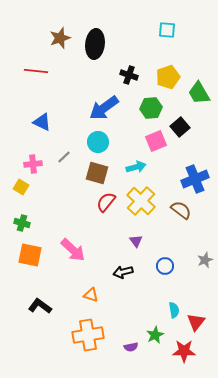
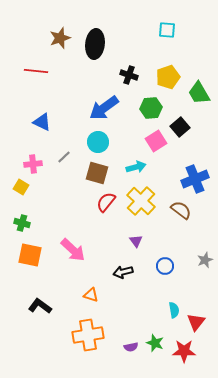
pink square: rotated 10 degrees counterclockwise
green star: moved 8 px down; rotated 24 degrees counterclockwise
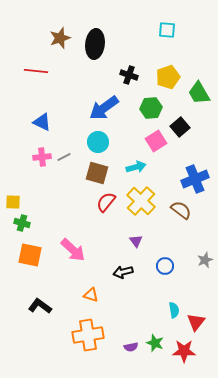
gray line: rotated 16 degrees clockwise
pink cross: moved 9 px right, 7 px up
yellow square: moved 8 px left, 15 px down; rotated 28 degrees counterclockwise
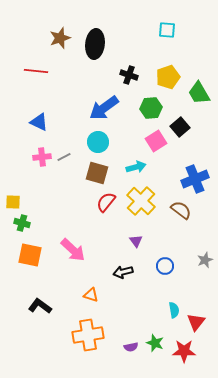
blue triangle: moved 3 px left
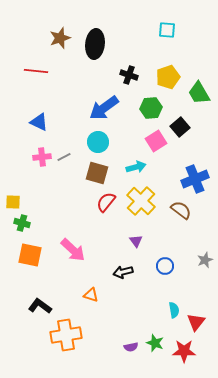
orange cross: moved 22 px left
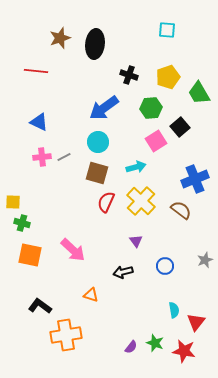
red semicircle: rotated 15 degrees counterclockwise
purple semicircle: rotated 40 degrees counterclockwise
red star: rotated 10 degrees clockwise
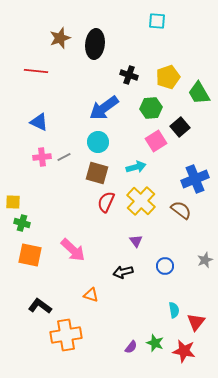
cyan square: moved 10 px left, 9 px up
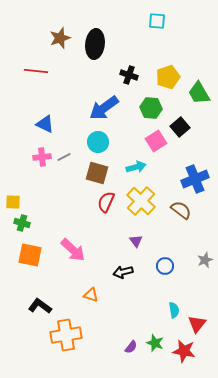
green hexagon: rotated 10 degrees clockwise
blue triangle: moved 6 px right, 2 px down
red triangle: moved 1 px right, 2 px down
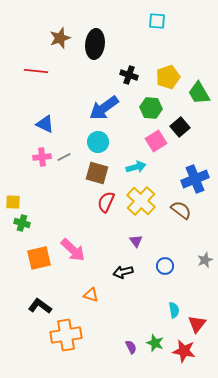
orange square: moved 9 px right, 3 px down; rotated 25 degrees counterclockwise
purple semicircle: rotated 64 degrees counterclockwise
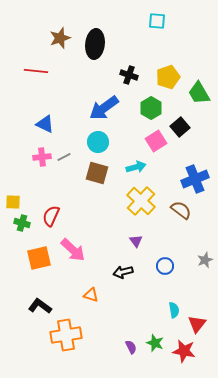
green hexagon: rotated 25 degrees clockwise
red semicircle: moved 55 px left, 14 px down
